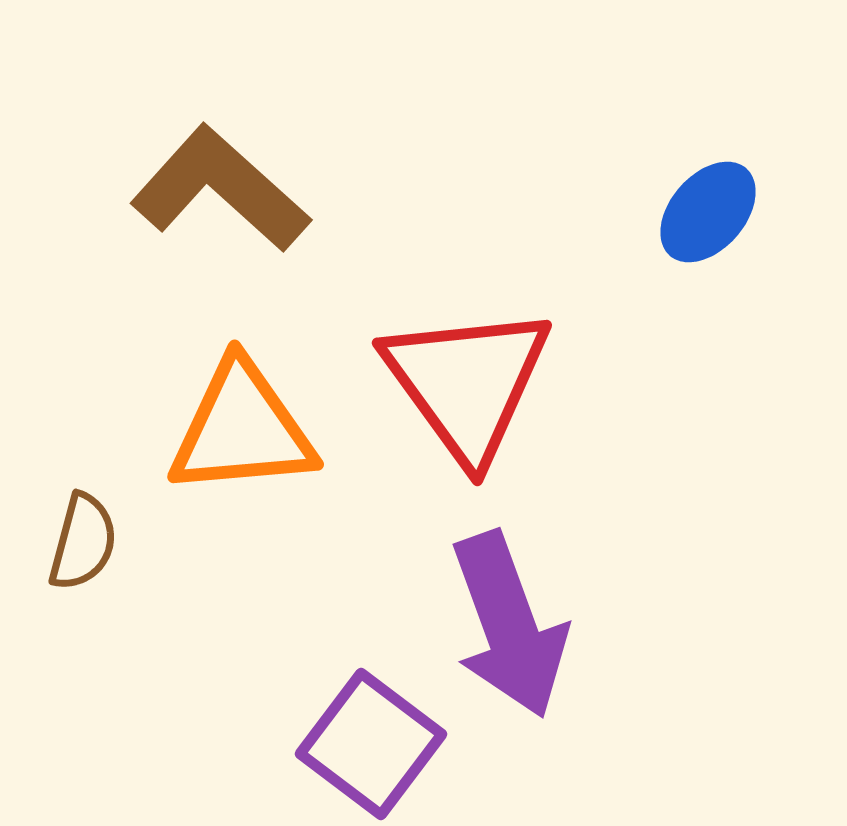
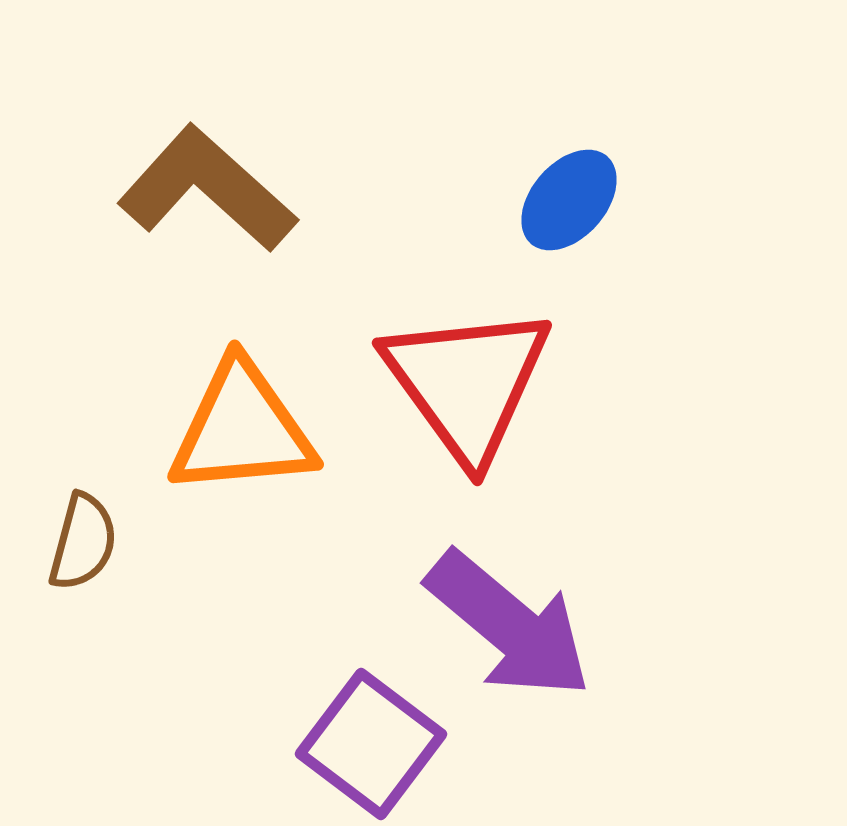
brown L-shape: moved 13 px left
blue ellipse: moved 139 px left, 12 px up
purple arrow: rotated 30 degrees counterclockwise
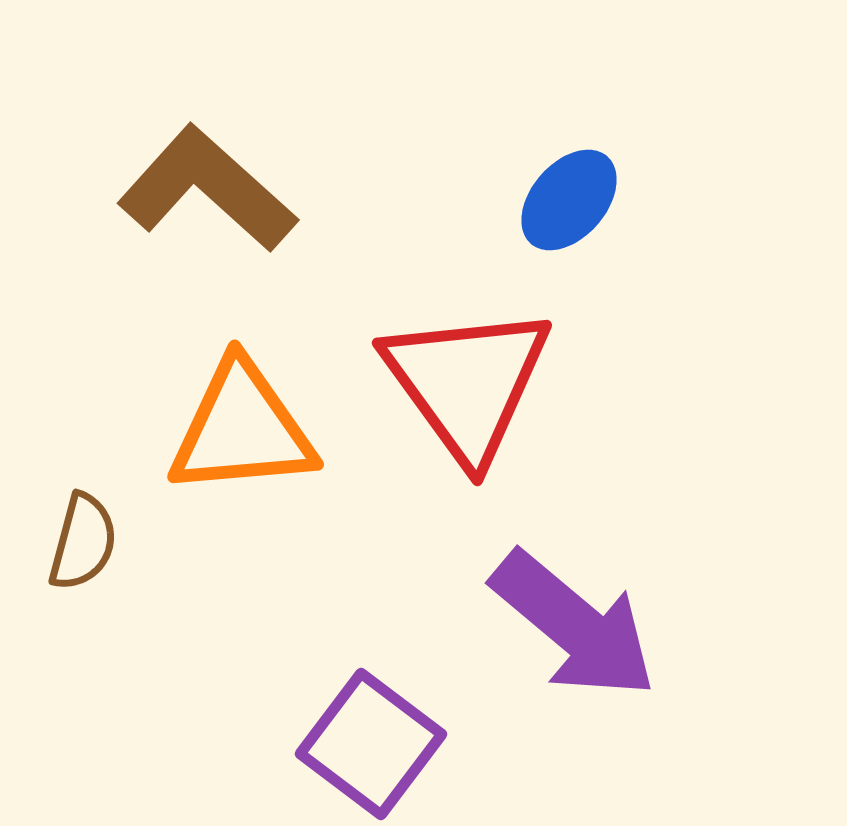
purple arrow: moved 65 px right
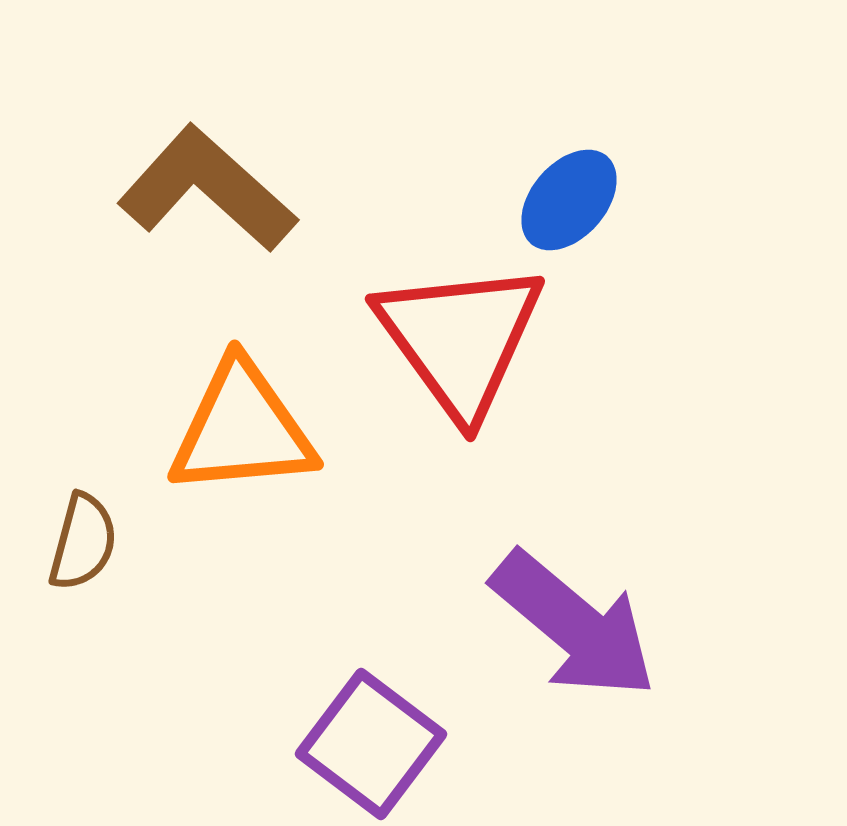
red triangle: moved 7 px left, 44 px up
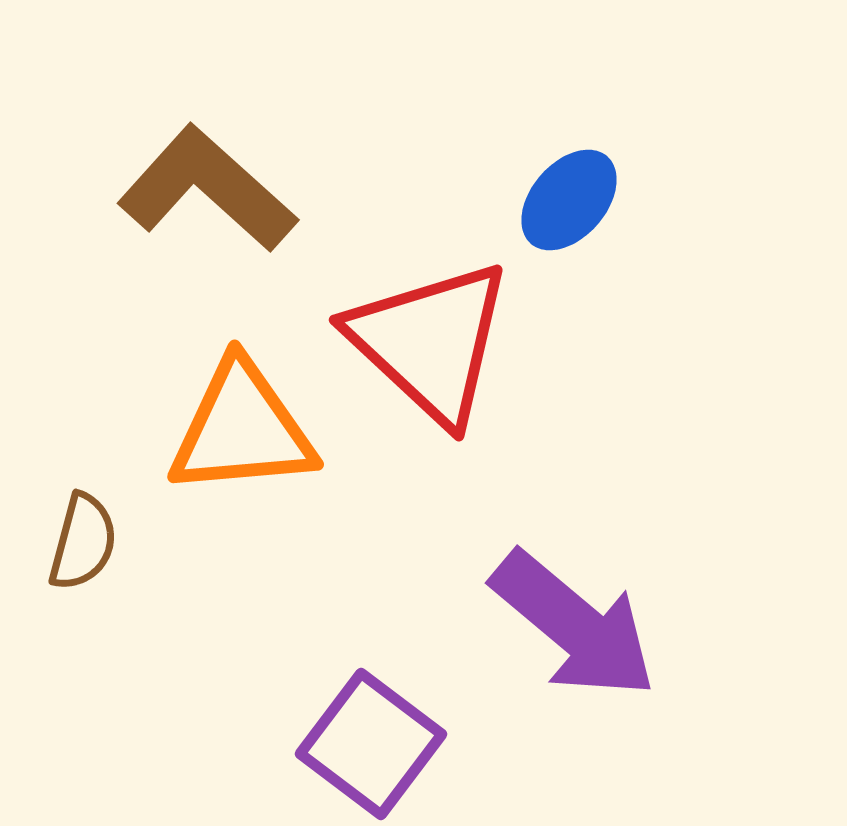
red triangle: moved 30 px left, 3 px down; rotated 11 degrees counterclockwise
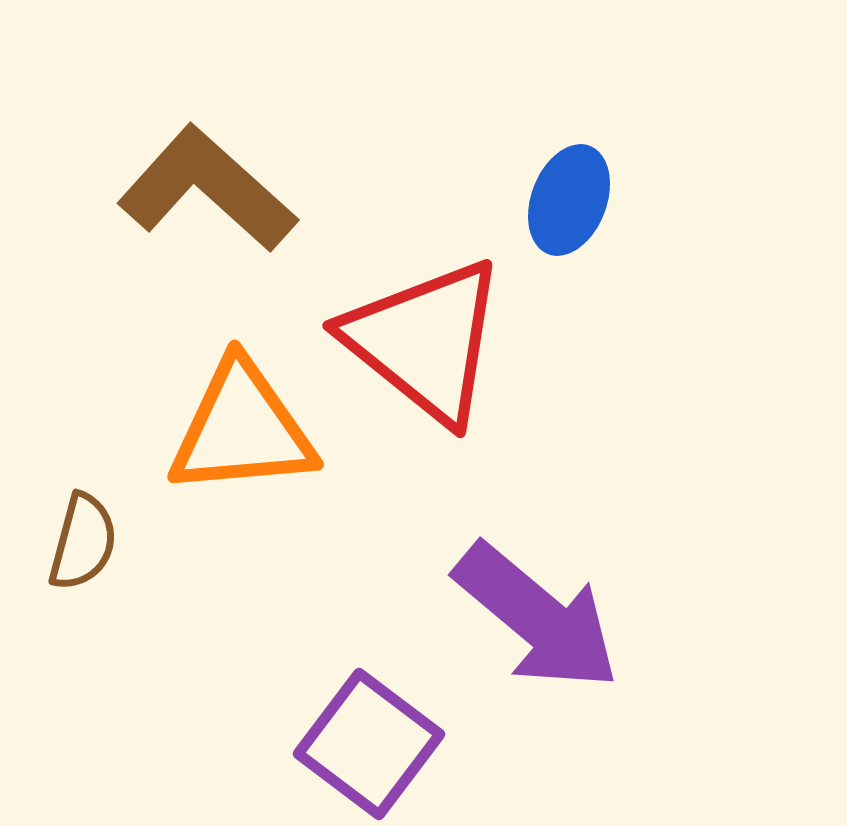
blue ellipse: rotated 20 degrees counterclockwise
red triangle: moved 5 px left, 1 px up; rotated 4 degrees counterclockwise
purple arrow: moved 37 px left, 8 px up
purple square: moved 2 px left
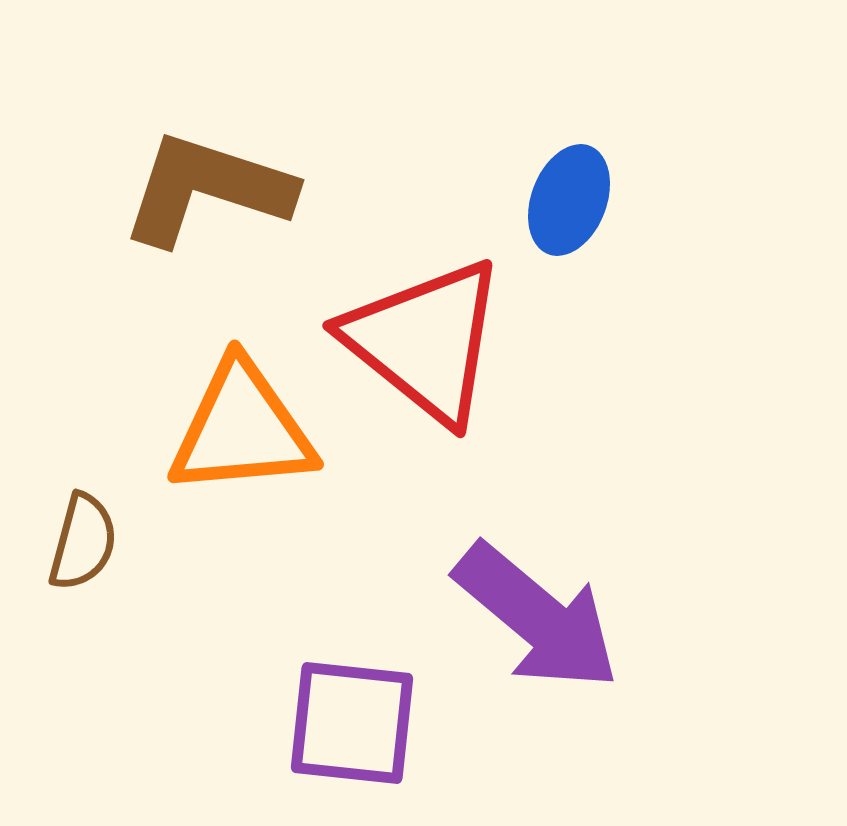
brown L-shape: rotated 24 degrees counterclockwise
purple square: moved 17 px left, 21 px up; rotated 31 degrees counterclockwise
